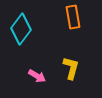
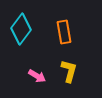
orange rectangle: moved 9 px left, 15 px down
yellow L-shape: moved 2 px left, 3 px down
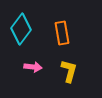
orange rectangle: moved 2 px left, 1 px down
pink arrow: moved 4 px left, 9 px up; rotated 24 degrees counterclockwise
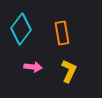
yellow L-shape: rotated 10 degrees clockwise
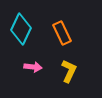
cyan diamond: rotated 12 degrees counterclockwise
orange rectangle: rotated 15 degrees counterclockwise
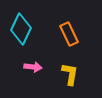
orange rectangle: moved 7 px right, 1 px down
yellow L-shape: moved 1 px right, 3 px down; rotated 15 degrees counterclockwise
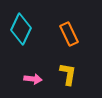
pink arrow: moved 12 px down
yellow L-shape: moved 2 px left
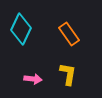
orange rectangle: rotated 10 degrees counterclockwise
